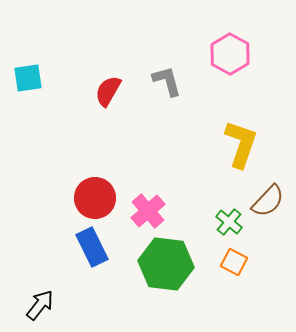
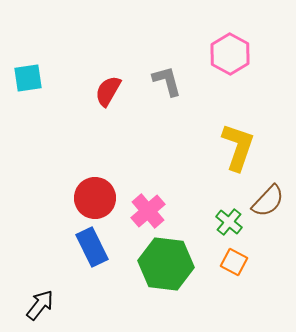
yellow L-shape: moved 3 px left, 3 px down
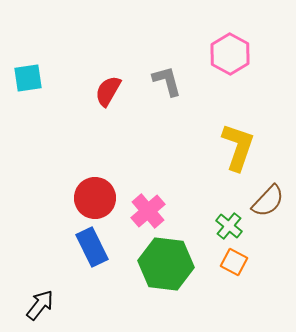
green cross: moved 4 px down
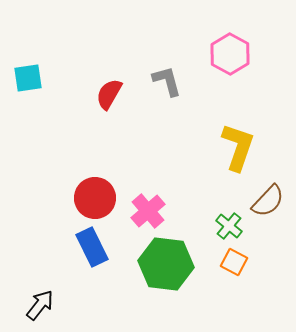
red semicircle: moved 1 px right, 3 px down
